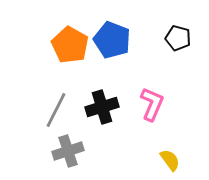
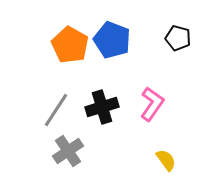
pink L-shape: rotated 12 degrees clockwise
gray line: rotated 6 degrees clockwise
gray cross: rotated 16 degrees counterclockwise
yellow semicircle: moved 4 px left
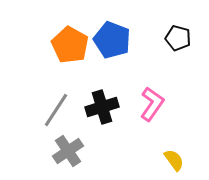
yellow semicircle: moved 8 px right
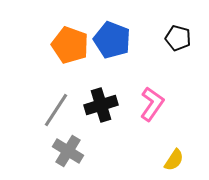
orange pentagon: rotated 9 degrees counterclockwise
black cross: moved 1 px left, 2 px up
gray cross: rotated 24 degrees counterclockwise
yellow semicircle: rotated 70 degrees clockwise
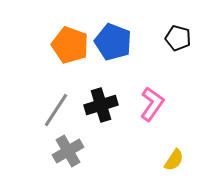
blue pentagon: moved 1 px right, 2 px down
gray cross: rotated 28 degrees clockwise
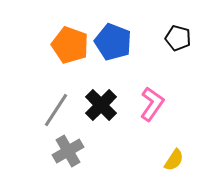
black cross: rotated 28 degrees counterclockwise
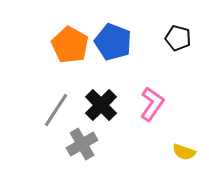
orange pentagon: rotated 9 degrees clockwise
gray cross: moved 14 px right, 7 px up
yellow semicircle: moved 10 px right, 8 px up; rotated 75 degrees clockwise
